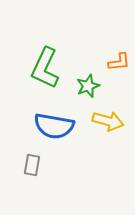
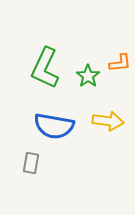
orange L-shape: moved 1 px right, 1 px down
green star: moved 10 px up; rotated 15 degrees counterclockwise
yellow arrow: rotated 8 degrees counterclockwise
gray rectangle: moved 1 px left, 2 px up
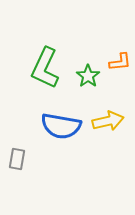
orange L-shape: moved 1 px up
yellow arrow: rotated 20 degrees counterclockwise
blue semicircle: moved 7 px right
gray rectangle: moved 14 px left, 4 px up
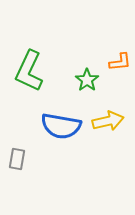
green L-shape: moved 16 px left, 3 px down
green star: moved 1 px left, 4 px down
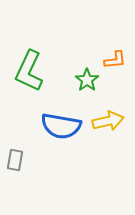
orange L-shape: moved 5 px left, 2 px up
gray rectangle: moved 2 px left, 1 px down
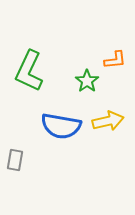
green star: moved 1 px down
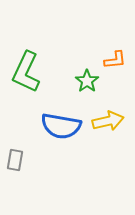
green L-shape: moved 3 px left, 1 px down
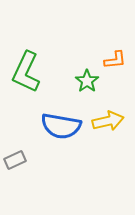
gray rectangle: rotated 55 degrees clockwise
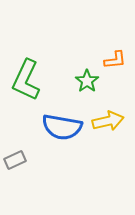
green L-shape: moved 8 px down
blue semicircle: moved 1 px right, 1 px down
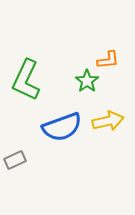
orange L-shape: moved 7 px left
blue semicircle: rotated 30 degrees counterclockwise
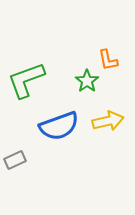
orange L-shape: rotated 85 degrees clockwise
green L-shape: rotated 45 degrees clockwise
blue semicircle: moved 3 px left, 1 px up
